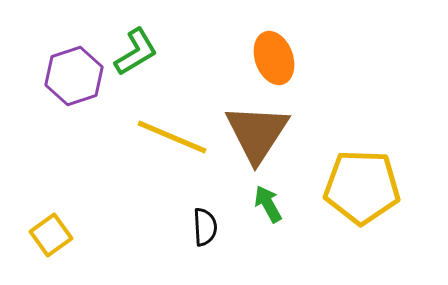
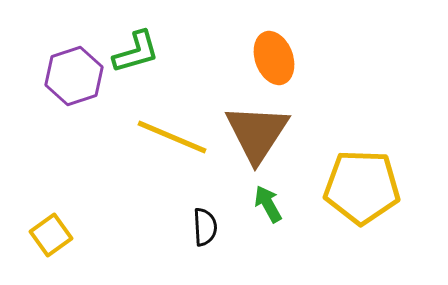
green L-shape: rotated 15 degrees clockwise
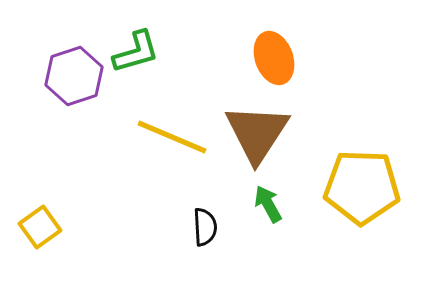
yellow square: moved 11 px left, 8 px up
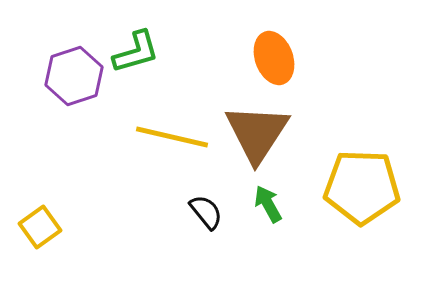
yellow line: rotated 10 degrees counterclockwise
black semicircle: moved 1 px right, 15 px up; rotated 36 degrees counterclockwise
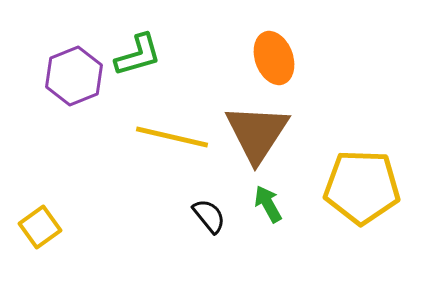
green L-shape: moved 2 px right, 3 px down
purple hexagon: rotated 4 degrees counterclockwise
black semicircle: moved 3 px right, 4 px down
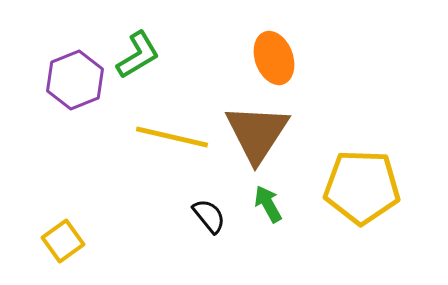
green L-shape: rotated 15 degrees counterclockwise
purple hexagon: moved 1 px right, 4 px down
yellow square: moved 23 px right, 14 px down
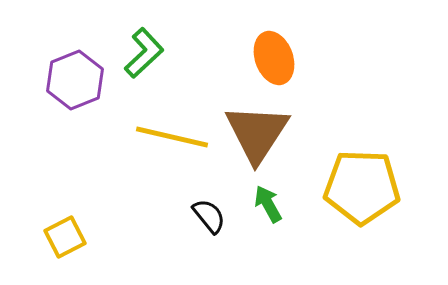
green L-shape: moved 6 px right, 2 px up; rotated 12 degrees counterclockwise
yellow square: moved 2 px right, 4 px up; rotated 9 degrees clockwise
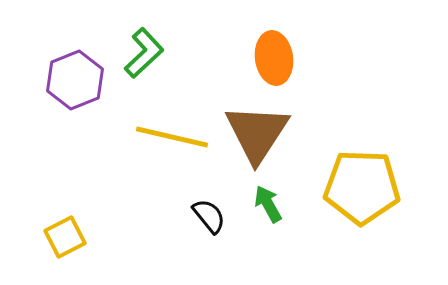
orange ellipse: rotated 12 degrees clockwise
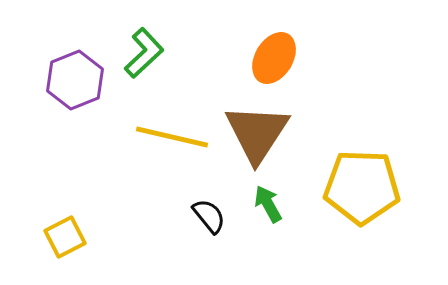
orange ellipse: rotated 39 degrees clockwise
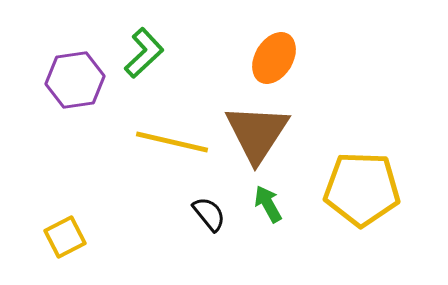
purple hexagon: rotated 14 degrees clockwise
yellow line: moved 5 px down
yellow pentagon: moved 2 px down
black semicircle: moved 2 px up
